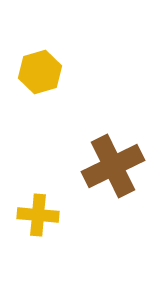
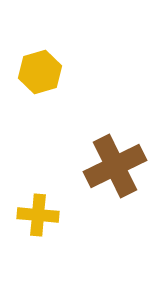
brown cross: moved 2 px right
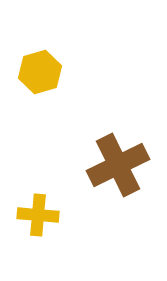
brown cross: moved 3 px right, 1 px up
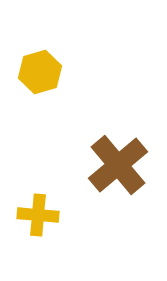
brown cross: rotated 14 degrees counterclockwise
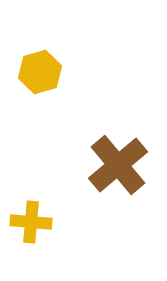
yellow cross: moved 7 px left, 7 px down
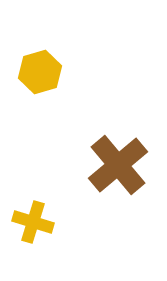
yellow cross: moved 2 px right; rotated 12 degrees clockwise
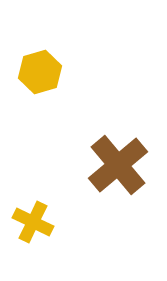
yellow cross: rotated 9 degrees clockwise
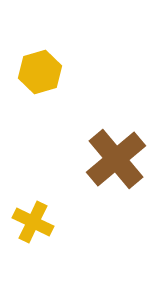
brown cross: moved 2 px left, 6 px up
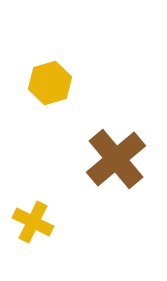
yellow hexagon: moved 10 px right, 11 px down
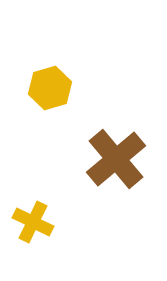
yellow hexagon: moved 5 px down
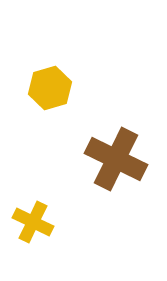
brown cross: rotated 24 degrees counterclockwise
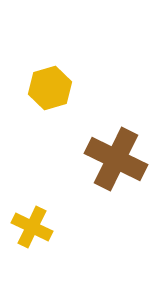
yellow cross: moved 1 px left, 5 px down
